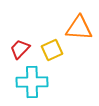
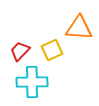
red trapezoid: moved 2 px down
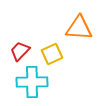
yellow square: moved 4 px down
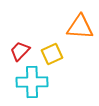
orange triangle: moved 1 px right, 1 px up
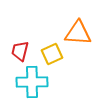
orange triangle: moved 2 px left, 6 px down
red trapezoid: rotated 30 degrees counterclockwise
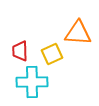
red trapezoid: rotated 15 degrees counterclockwise
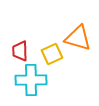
orange triangle: moved 5 px down; rotated 12 degrees clockwise
cyan cross: moved 1 px left, 2 px up
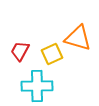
red trapezoid: rotated 30 degrees clockwise
cyan cross: moved 6 px right, 6 px down
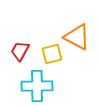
orange triangle: moved 1 px left, 1 px up; rotated 12 degrees clockwise
yellow square: rotated 10 degrees clockwise
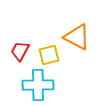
yellow square: moved 3 px left, 1 px down
cyan cross: moved 1 px right, 1 px up
